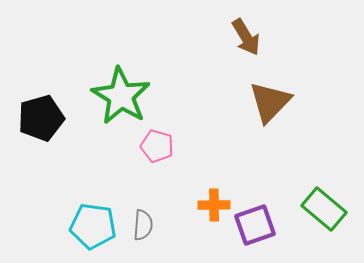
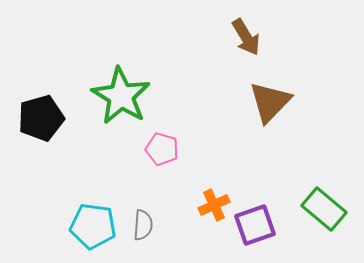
pink pentagon: moved 5 px right, 3 px down
orange cross: rotated 24 degrees counterclockwise
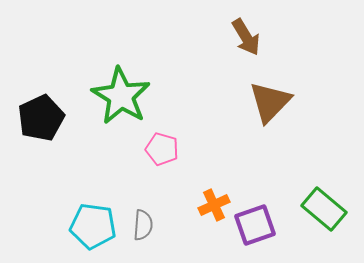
black pentagon: rotated 9 degrees counterclockwise
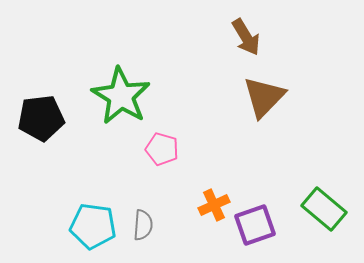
brown triangle: moved 6 px left, 5 px up
black pentagon: rotated 18 degrees clockwise
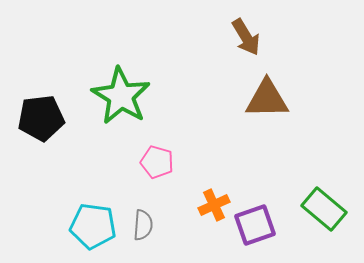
brown triangle: moved 3 px right, 2 px down; rotated 45 degrees clockwise
pink pentagon: moved 5 px left, 13 px down
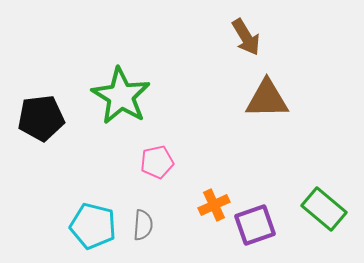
pink pentagon: rotated 28 degrees counterclockwise
cyan pentagon: rotated 6 degrees clockwise
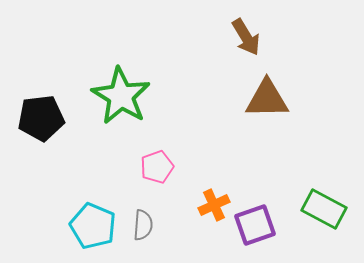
pink pentagon: moved 5 px down; rotated 8 degrees counterclockwise
green rectangle: rotated 12 degrees counterclockwise
cyan pentagon: rotated 9 degrees clockwise
